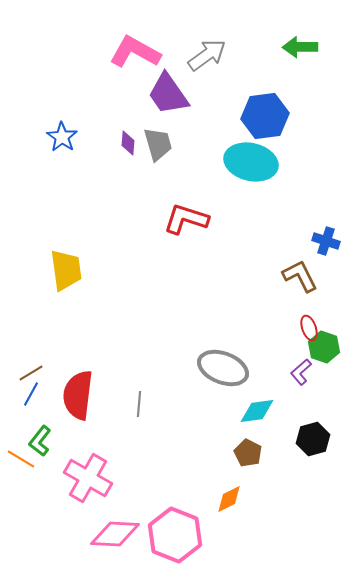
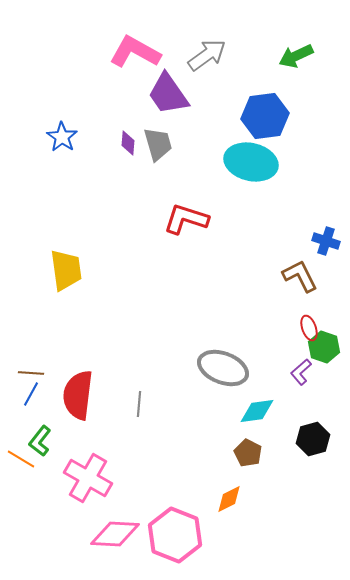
green arrow: moved 4 px left, 9 px down; rotated 24 degrees counterclockwise
brown line: rotated 35 degrees clockwise
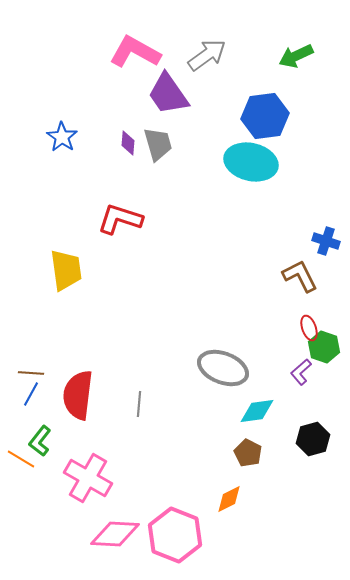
red L-shape: moved 66 px left
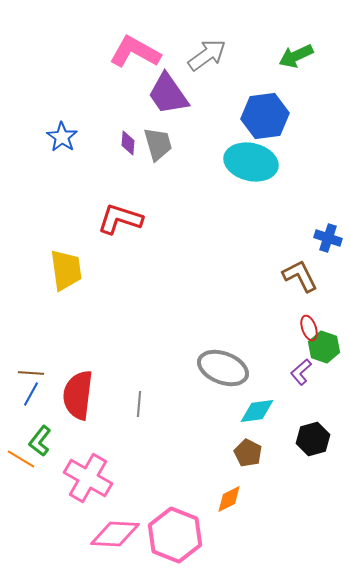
blue cross: moved 2 px right, 3 px up
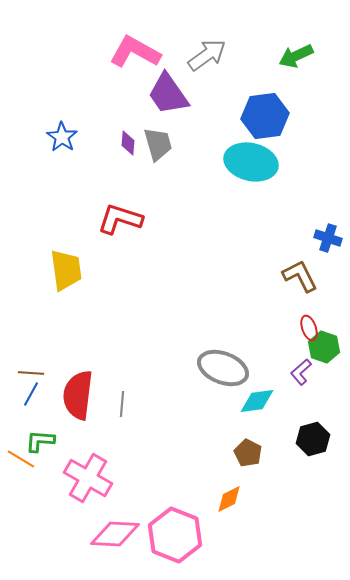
gray line: moved 17 px left
cyan diamond: moved 10 px up
green L-shape: rotated 56 degrees clockwise
